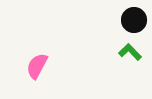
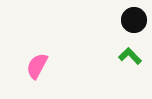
green L-shape: moved 4 px down
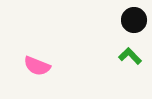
pink semicircle: rotated 96 degrees counterclockwise
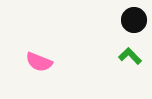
pink semicircle: moved 2 px right, 4 px up
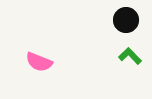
black circle: moved 8 px left
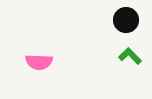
pink semicircle: rotated 20 degrees counterclockwise
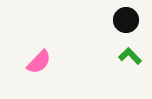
pink semicircle: rotated 48 degrees counterclockwise
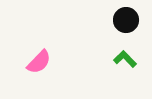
green L-shape: moved 5 px left, 3 px down
